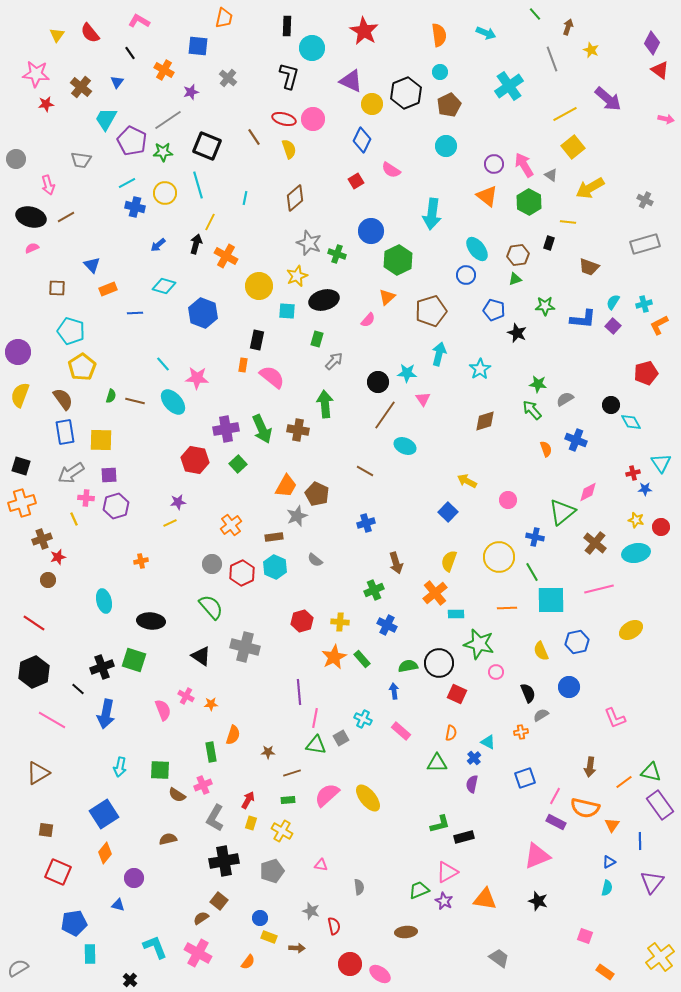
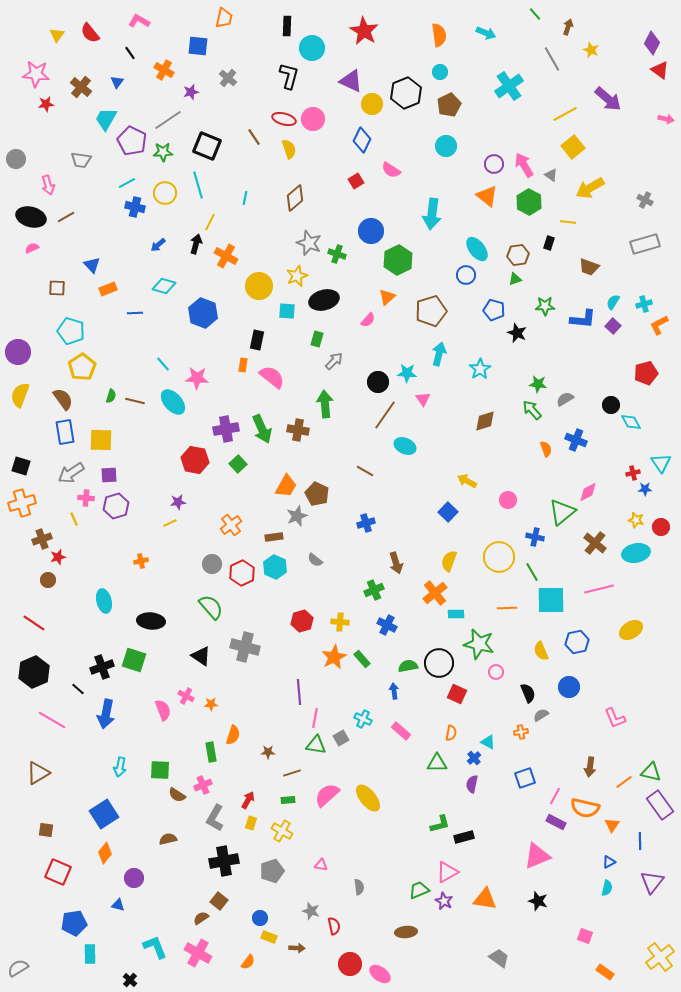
gray line at (552, 59): rotated 10 degrees counterclockwise
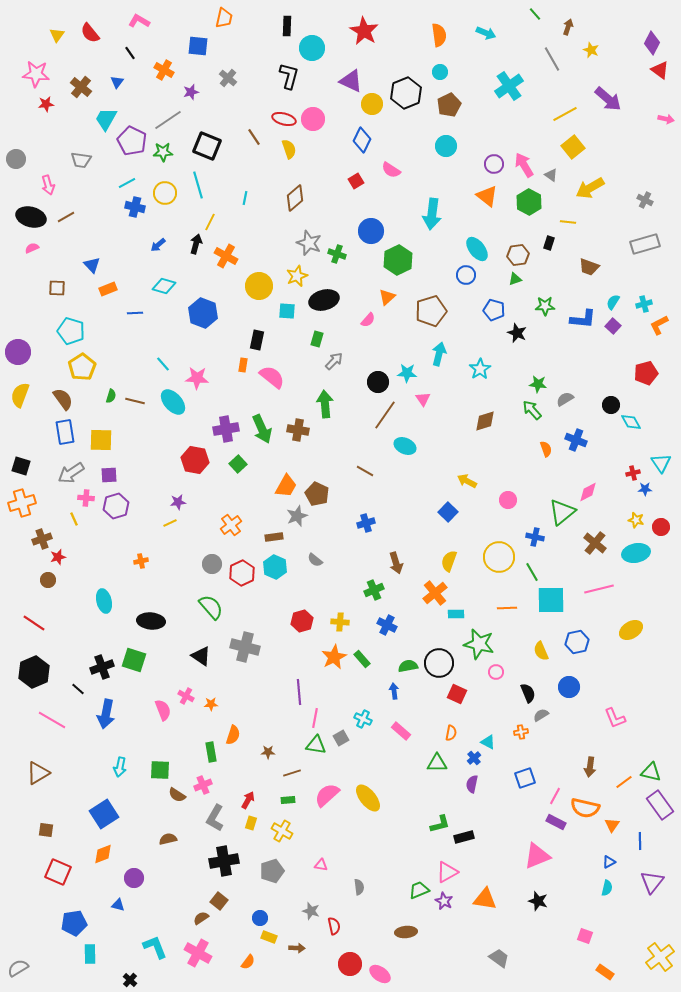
orange diamond at (105, 853): moved 2 px left, 1 px down; rotated 30 degrees clockwise
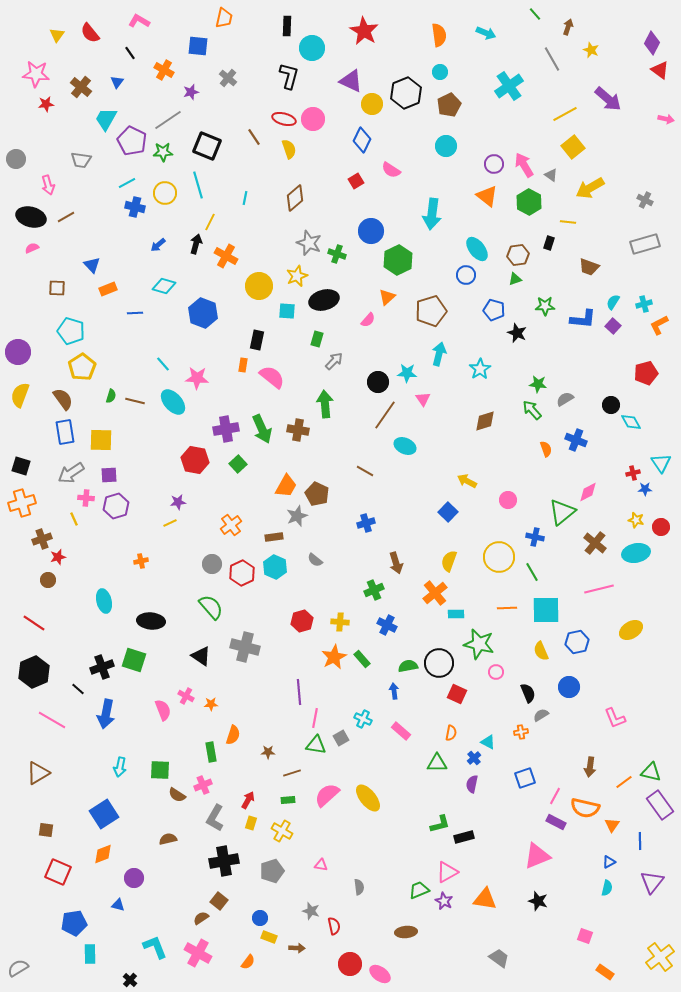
cyan square at (551, 600): moved 5 px left, 10 px down
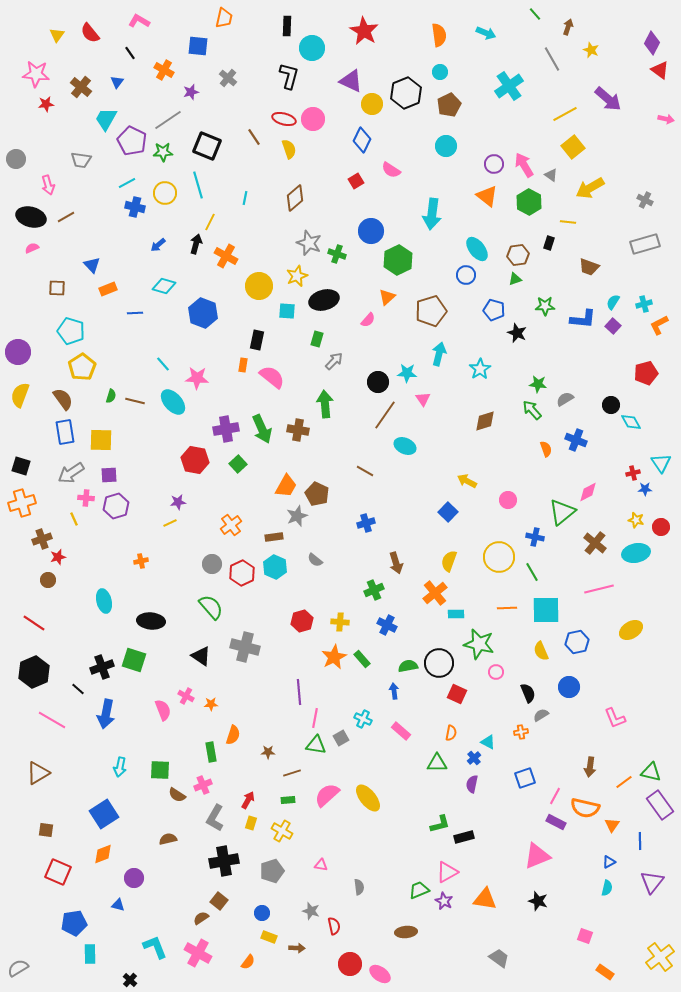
blue circle at (260, 918): moved 2 px right, 5 px up
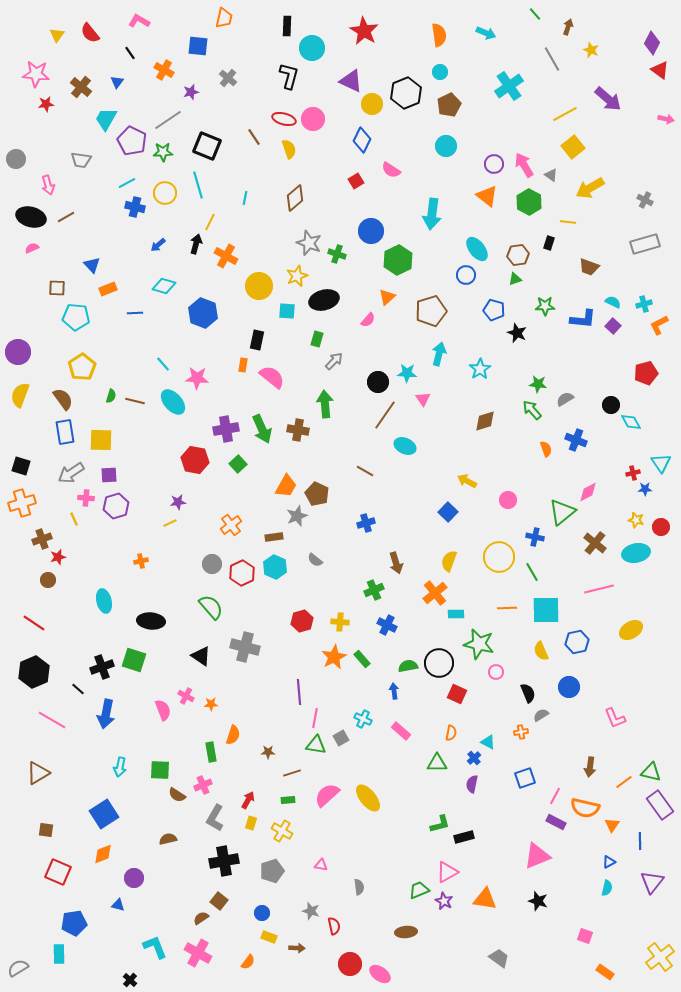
cyan semicircle at (613, 302): rotated 84 degrees clockwise
cyan pentagon at (71, 331): moved 5 px right, 14 px up; rotated 12 degrees counterclockwise
cyan rectangle at (90, 954): moved 31 px left
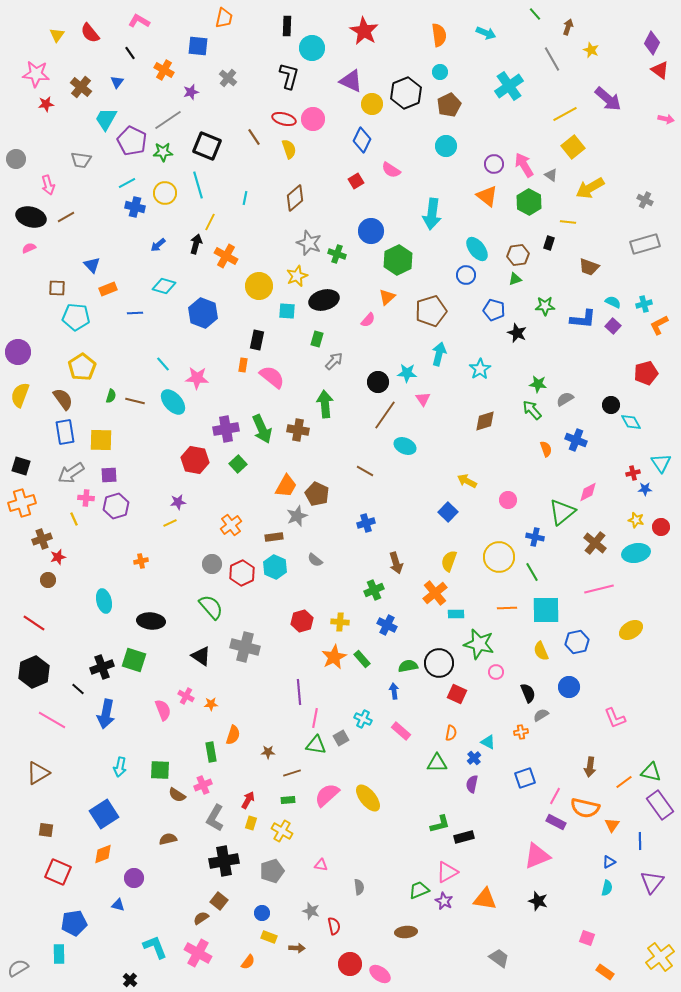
pink semicircle at (32, 248): moved 3 px left
pink square at (585, 936): moved 2 px right, 2 px down
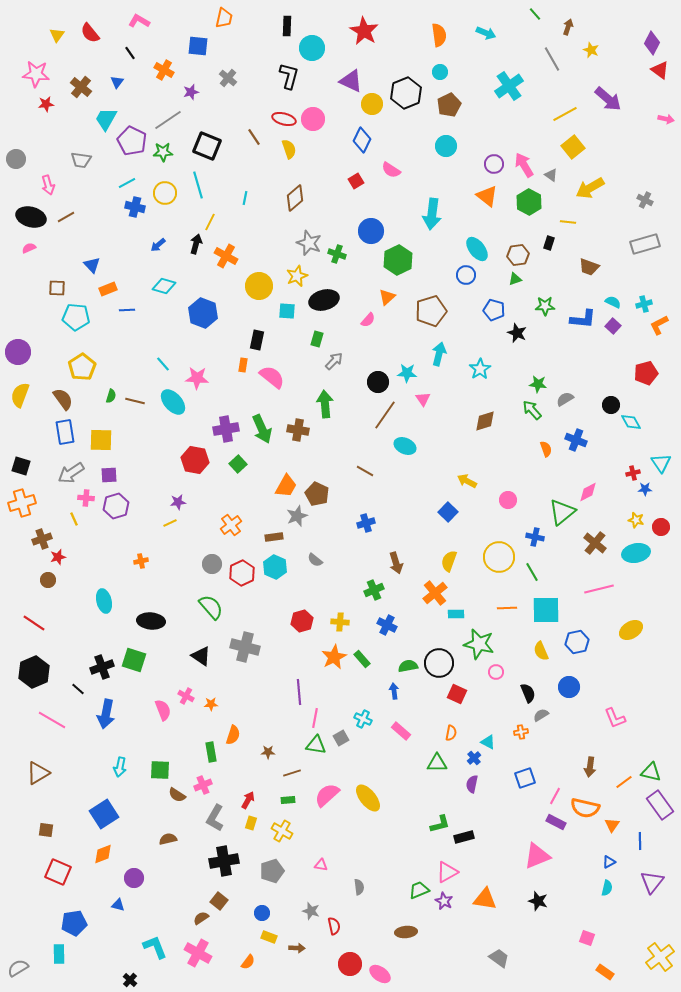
blue line at (135, 313): moved 8 px left, 3 px up
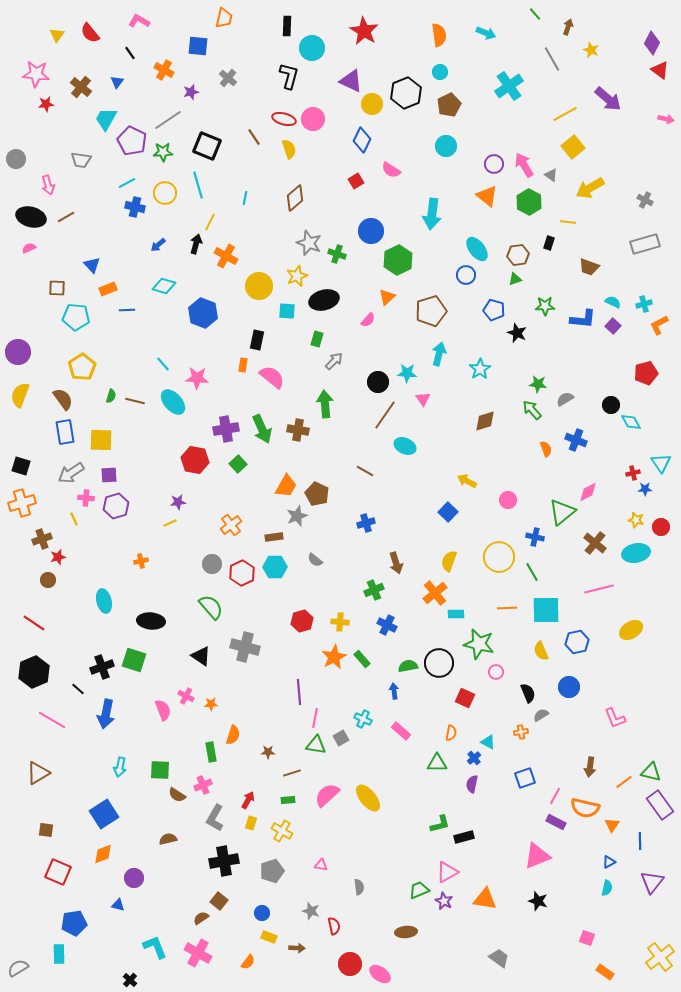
cyan hexagon at (275, 567): rotated 25 degrees counterclockwise
red square at (457, 694): moved 8 px right, 4 px down
